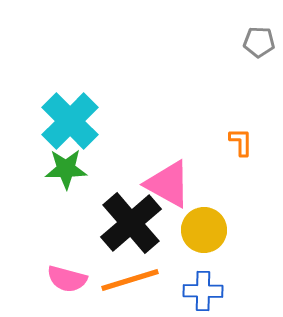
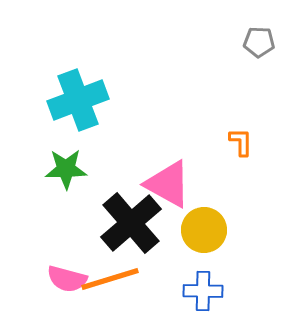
cyan cross: moved 8 px right, 21 px up; rotated 24 degrees clockwise
orange line: moved 20 px left, 1 px up
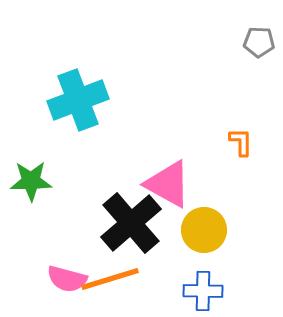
green star: moved 35 px left, 12 px down
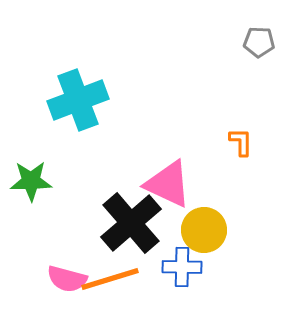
pink triangle: rotated 4 degrees counterclockwise
blue cross: moved 21 px left, 24 px up
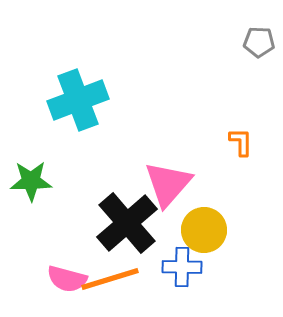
pink triangle: rotated 46 degrees clockwise
black cross: moved 4 px left
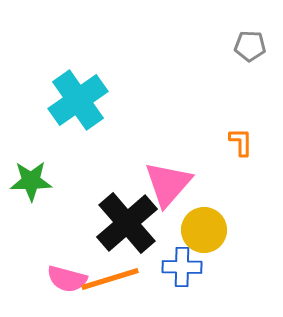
gray pentagon: moved 9 px left, 4 px down
cyan cross: rotated 14 degrees counterclockwise
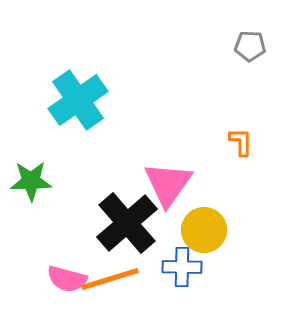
pink triangle: rotated 6 degrees counterclockwise
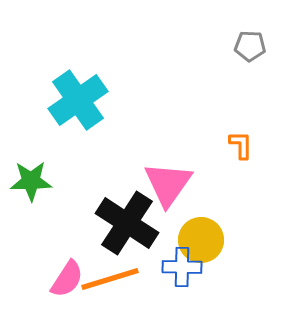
orange L-shape: moved 3 px down
black cross: rotated 16 degrees counterclockwise
yellow circle: moved 3 px left, 10 px down
pink semicircle: rotated 72 degrees counterclockwise
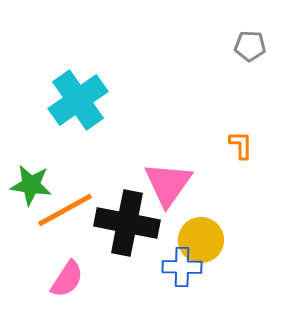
green star: moved 4 px down; rotated 9 degrees clockwise
black cross: rotated 22 degrees counterclockwise
orange line: moved 45 px left, 69 px up; rotated 12 degrees counterclockwise
